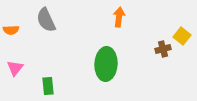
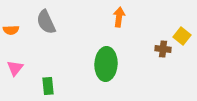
gray semicircle: moved 2 px down
brown cross: rotated 21 degrees clockwise
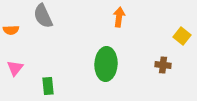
gray semicircle: moved 3 px left, 6 px up
brown cross: moved 16 px down
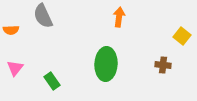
green rectangle: moved 4 px right, 5 px up; rotated 30 degrees counterclockwise
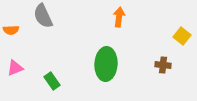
pink triangle: rotated 30 degrees clockwise
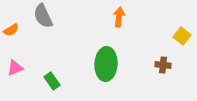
orange semicircle: rotated 28 degrees counterclockwise
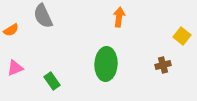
brown cross: rotated 21 degrees counterclockwise
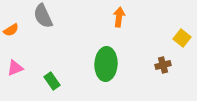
yellow square: moved 2 px down
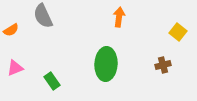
yellow square: moved 4 px left, 6 px up
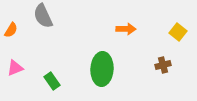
orange arrow: moved 7 px right, 12 px down; rotated 84 degrees clockwise
orange semicircle: rotated 28 degrees counterclockwise
green ellipse: moved 4 px left, 5 px down
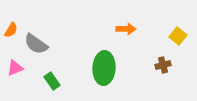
gray semicircle: moved 7 px left, 28 px down; rotated 30 degrees counterclockwise
yellow square: moved 4 px down
green ellipse: moved 2 px right, 1 px up
